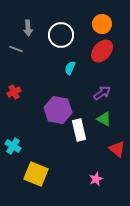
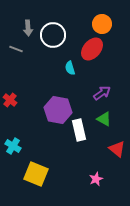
white circle: moved 8 px left
red ellipse: moved 10 px left, 2 px up
cyan semicircle: rotated 40 degrees counterclockwise
red cross: moved 4 px left, 8 px down; rotated 24 degrees counterclockwise
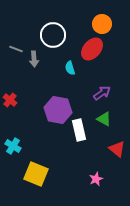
gray arrow: moved 6 px right, 31 px down
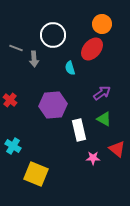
gray line: moved 1 px up
purple hexagon: moved 5 px left, 5 px up; rotated 16 degrees counterclockwise
pink star: moved 3 px left, 21 px up; rotated 24 degrees clockwise
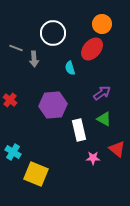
white circle: moved 2 px up
cyan cross: moved 6 px down
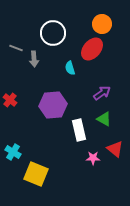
red triangle: moved 2 px left
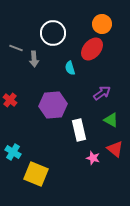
green triangle: moved 7 px right, 1 px down
pink star: rotated 16 degrees clockwise
